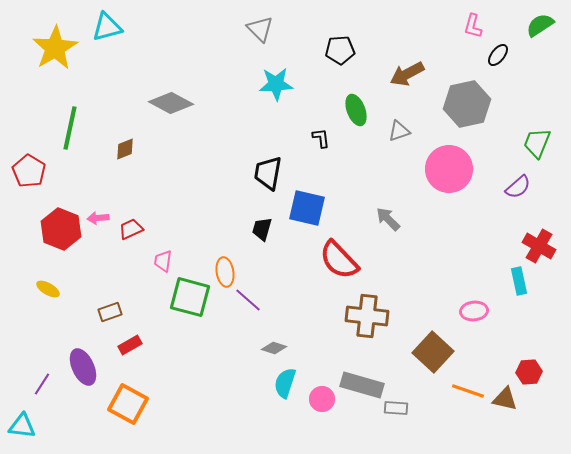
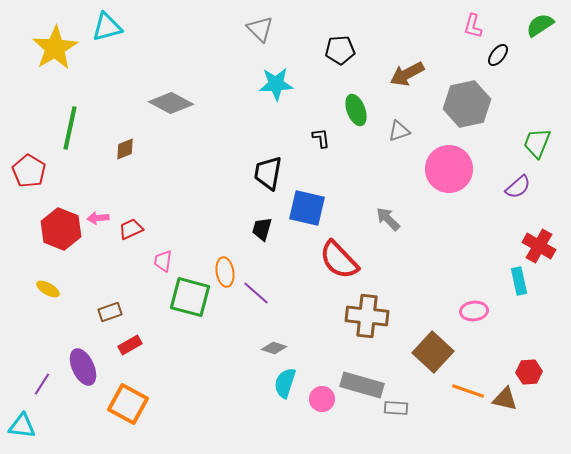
purple line at (248, 300): moved 8 px right, 7 px up
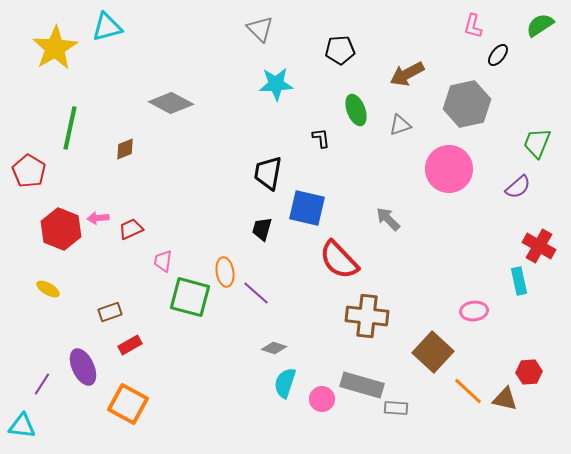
gray triangle at (399, 131): moved 1 px right, 6 px up
orange line at (468, 391): rotated 24 degrees clockwise
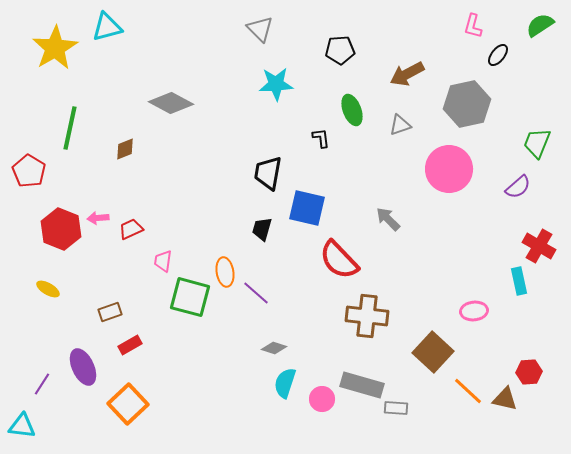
green ellipse at (356, 110): moved 4 px left
orange square at (128, 404): rotated 18 degrees clockwise
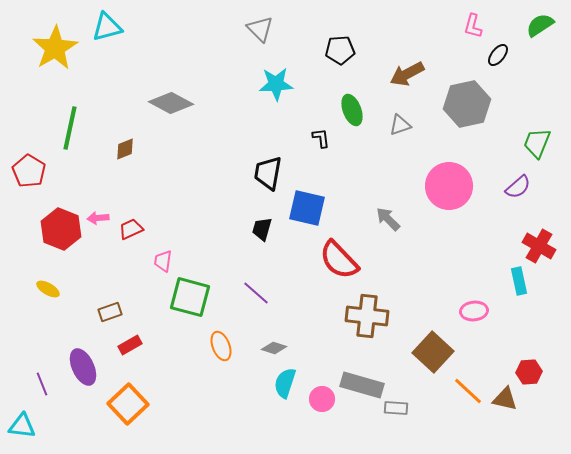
pink circle at (449, 169): moved 17 px down
orange ellipse at (225, 272): moved 4 px left, 74 px down; rotated 12 degrees counterclockwise
purple line at (42, 384): rotated 55 degrees counterclockwise
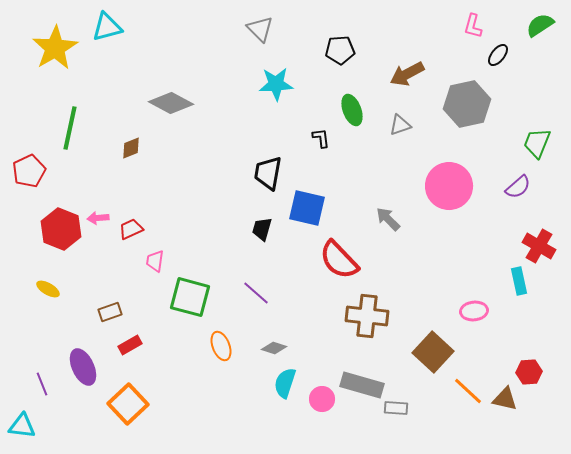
brown diamond at (125, 149): moved 6 px right, 1 px up
red pentagon at (29, 171): rotated 16 degrees clockwise
pink trapezoid at (163, 261): moved 8 px left
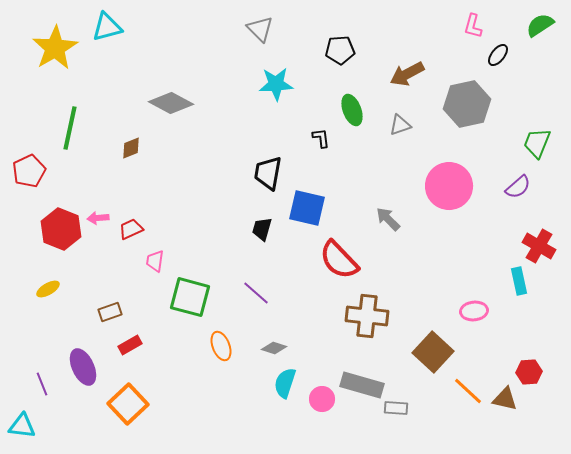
yellow ellipse at (48, 289): rotated 60 degrees counterclockwise
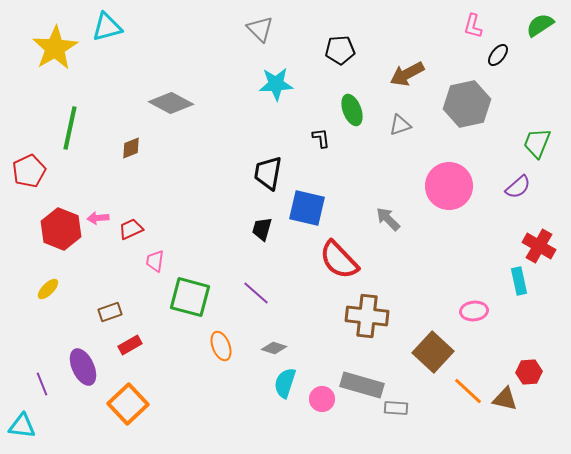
yellow ellipse at (48, 289): rotated 15 degrees counterclockwise
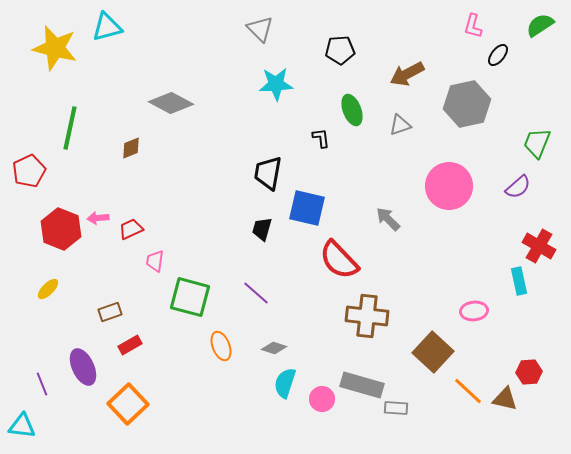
yellow star at (55, 48): rotated 27 degrees counterclockwise
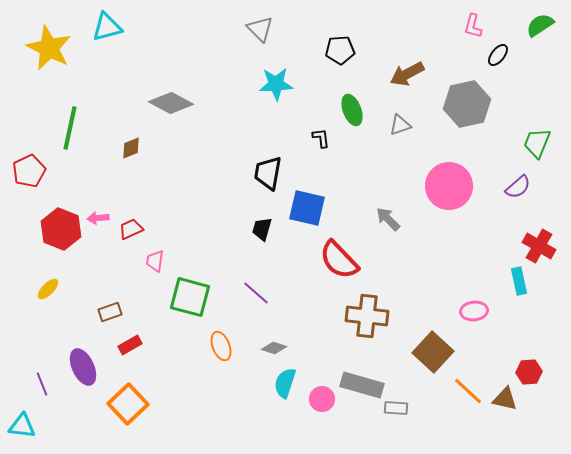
yellow star at (55, 48): moved 6 px left; rotated 12 degrees clockwise
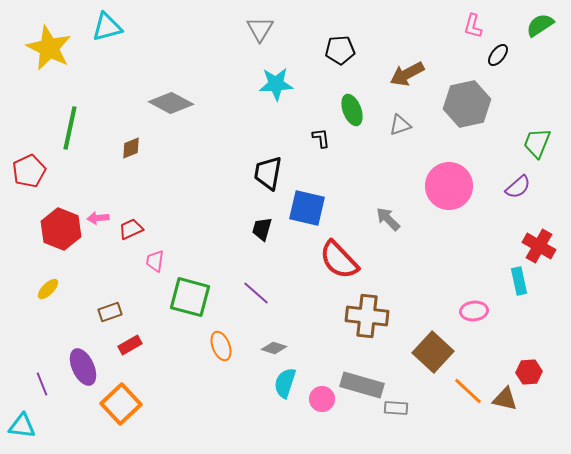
gray triangle at (260, 29): rotated 16 degrees clockwise
orange square at (128, 404): moved 7 px left
